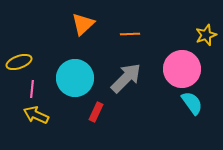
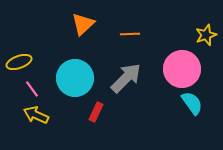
pink line: rotated 42 degrees counterclockwise
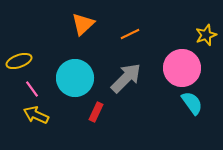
orange line: rotated 24 degrees counterclockwise
yellow ellipse: moved 1 px up
pink circle: moved 1 px up
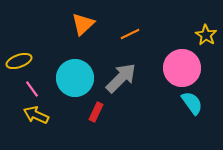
yellow star: rotated 20 degrees counterclockwise
gray arrow: moved 5 px left
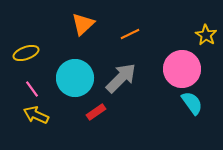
yellow ellipse: moved 7 px right, 8 px up
pink circle: moved 1 px down
red rectangle: rotated 30 degrees clockwise
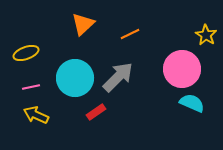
gray arrow: moved 3 px left, 1 px up
pink line: moved 1 px left, 2 px up; rotated 66 degrees counterclockwise
cyan semicircle: rotated 30 degrees counterclockwise
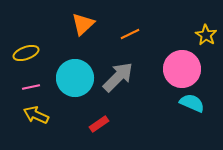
red rectangle: moved 3 px right, 12 px down
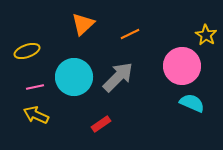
yellow ellipse: moved 1 px right, 2 px up
pink circle: moved 3 px up
cyan circle: moved 1 px left, 1 px up
pink line: moved 4 px right
red rectangle: moved 2 px right
